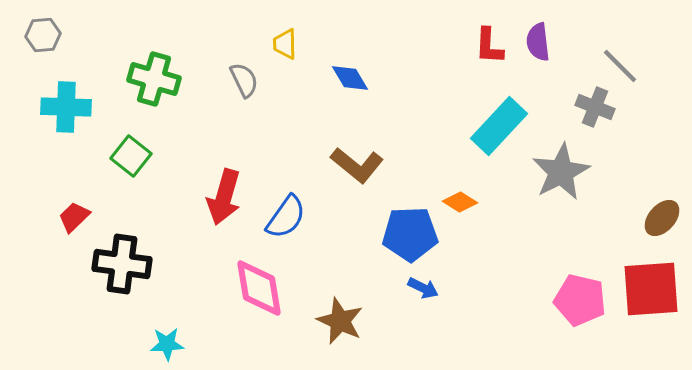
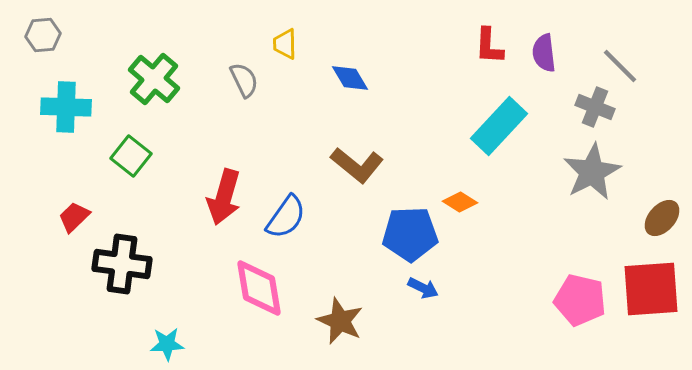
purple semicircle: moved 6 px right, 11 px down
green cross: rotated 24 degrees clockwise
gray star: moved 31 px right
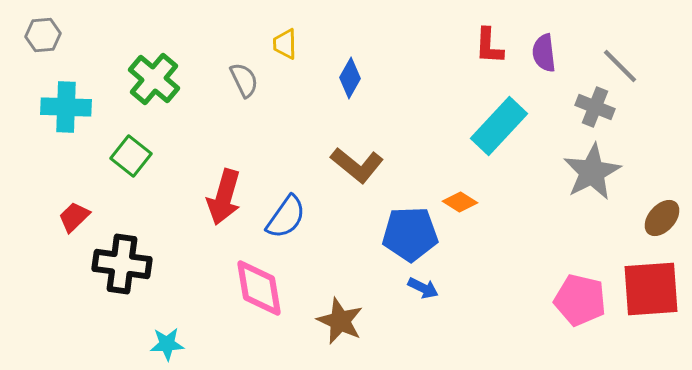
blue diamond: rotated 60 degrees clockwise
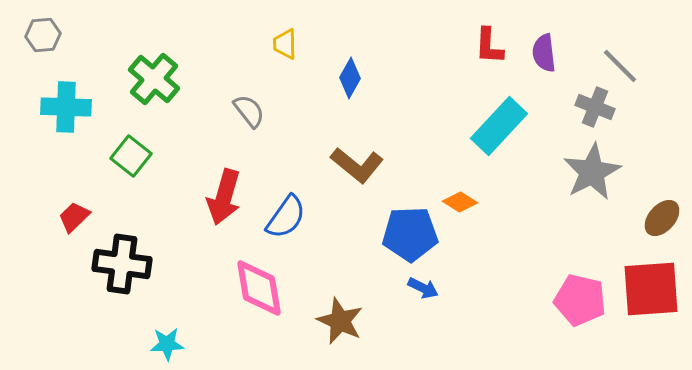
gray semicircle: moved 5 px right, 31 px down; rotated 12 degrees counterclockwise
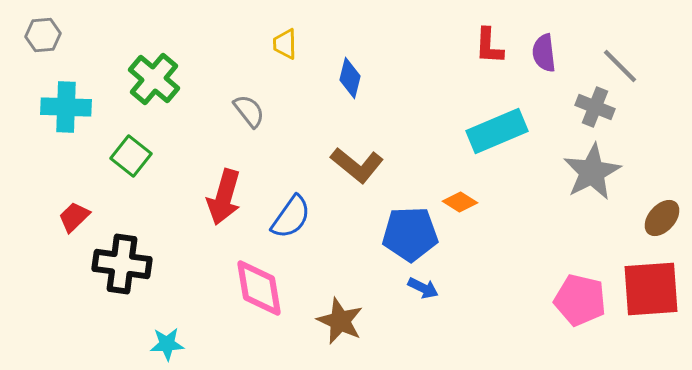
blue diamond: rotated 15 degrees counterclockwise
cyan rectangle: moved 2 px left, 5 px down; rotated 24 degrees clockwise
blue semicircle: moved 5 px right
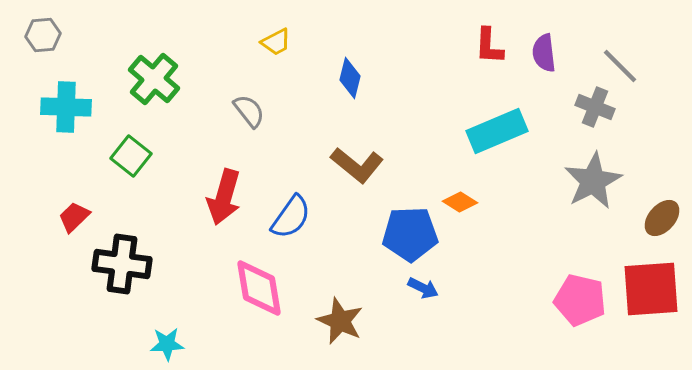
yellow trapezoid: moved 9 px left, 2 px up; rotated 116 degrees counterclockwise
gray star: moved 1 px right, 9 px down
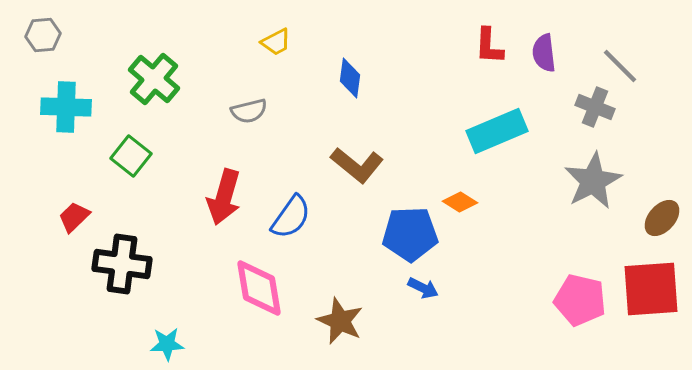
blue diamond: rotated 6 degrees counterclockwise
gray semicircle: rotated 114 degrees clockwise
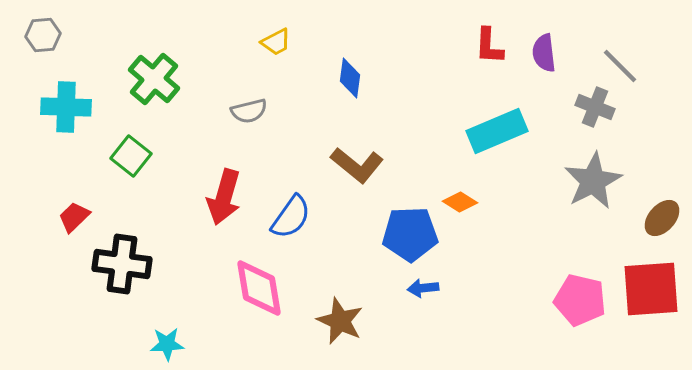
blue arrow: rotated 148 degrees clockwise
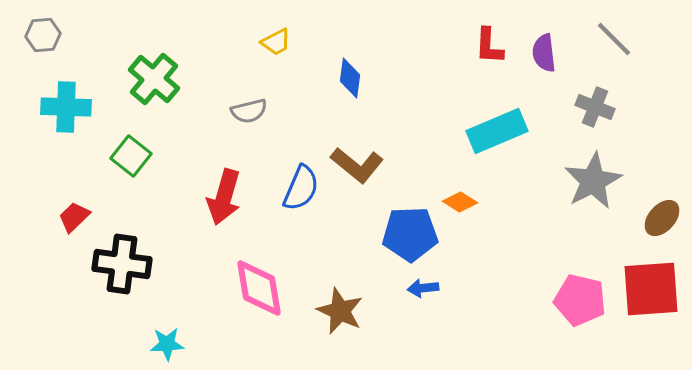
gray line: moved 6 px left, 27 px up
blue semicircle: moved 10 px right, 29 px up; rotated 12 degrees counterclockwise
brown star: moved 10 px up
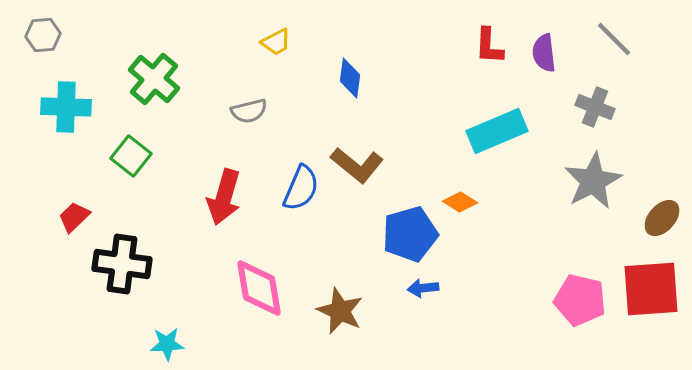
blue pentagon: rotated 14 degrees counterclockwise
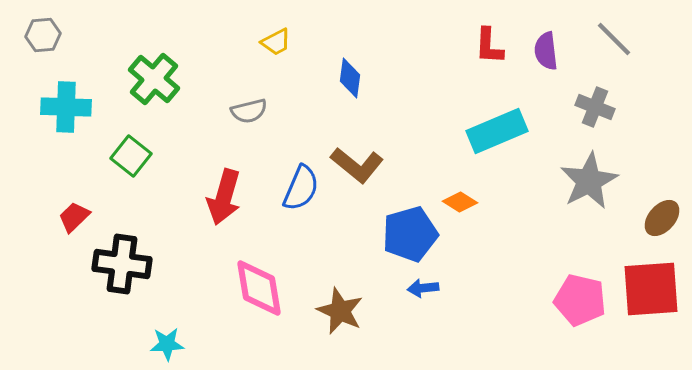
purple semicircle: moved 2 px right, 2 px up
gray star: moved 4 px left
